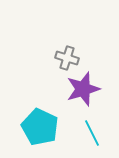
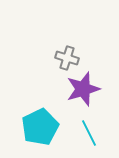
cyan pentagon: rotated 21 degrees clockwise
cyan line: moved 3 px left
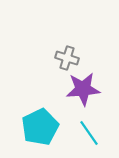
purple star: rotated 12 degrees clockwise
cyan line: rotated 8 degrees counterclockwise
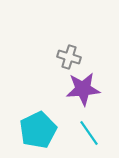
gray cross: moved 2 px right, 1 px up
cyan pentagon: moved 2 px left, 3 px down
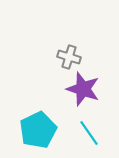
purple star: rotated 24 degrees clockwise
